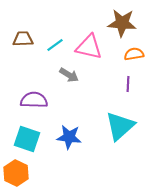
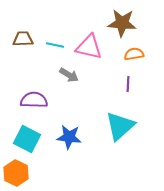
cyan line: rotated 48 degrees clockwise
cyan square: rotated 8 degrees clockwise
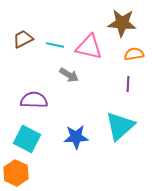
brown trapezoid: rotated 25 degrees counterclockwise
blue star: moved 7 px right; rotated 10 degrees counterclockwise
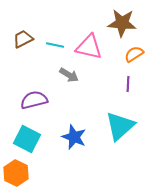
orange semicircle: rotated 24 degrees counterclockwise
purple semicircle: rotated 16 degrees counterclockwise
blue star: moved 2 px left; rotated 25 degrees clockwise
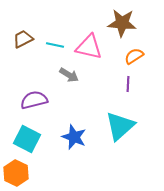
orange semicircle: moved 2 px down
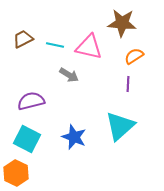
purple semicircle: moved 3 px left, 1 px down
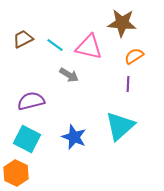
cyan line: rotated 24 degrees clockwise
